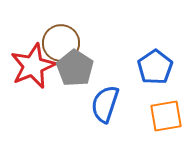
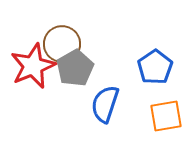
brown circle: moved 1 px right, 1 px down
gray pentagon: rotated 9 degrees clockwise
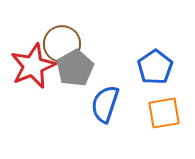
orange square: moved 2 px left, 3 px up
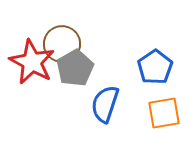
red star: moved 1 px left, 4 px up; rotated 21 degrees counterclockwise
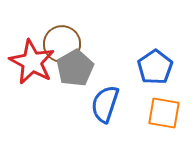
orange square: rotated 20 degrees clockwise
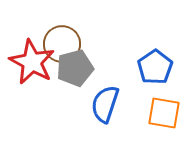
gray pentagon: rotated 15 degrees clockwise
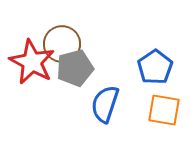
orange square: moved 3 px up
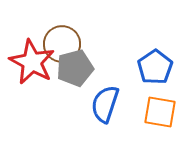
orange square: moved 4 px left, 2 px down
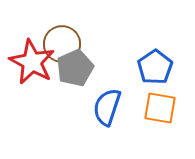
gray pentagon: rotated 9 degrees counterclockwise
blue semicircle: moved 2 px right, 3 px down
orange square: moved 4 px up
